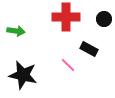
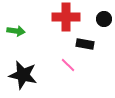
black rectangle: moved 4 px left, 5 px up; rotated 18 degrees counterclockwise
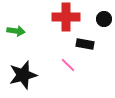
black star: rotated 28 degrees counterclockwise
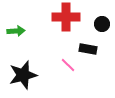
black circle: moved 2 px left, 5 px down
green arrow: rotated 12 degrees counterclockwise
black rectangle: moved 3 px right, 5 px down
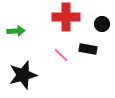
pink line: moved 7 px left, 10 px up
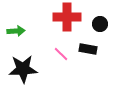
red cross: moved 1 px right
black circle: moved 2 px left
pink line: moved 1 px up
black star: moved 6 px up; rotated 12 degrees clockwise
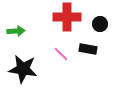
black star: rotated 12 degrees clockwise
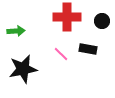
black circle: moved 2 px right, 3 px up
black star: rotated 20 degrees counterclockwise
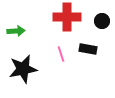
pink line: rotated 28 degrees clockwise
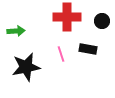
black star: moved 3 px right, 2 px up
